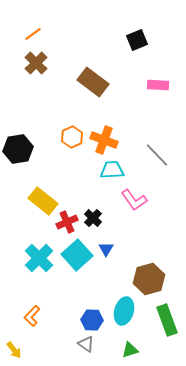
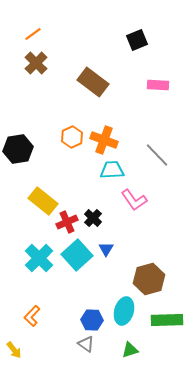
green rectangle: rotated 72 degrees counterclockwise
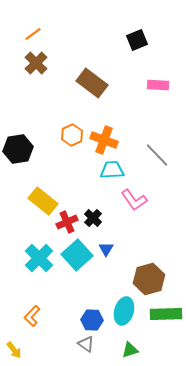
brown rectangle: moved 1 px left, 1 px down
orange hexagon: moved 2 px up
green rectangle: moved 1 px left, 6 px up
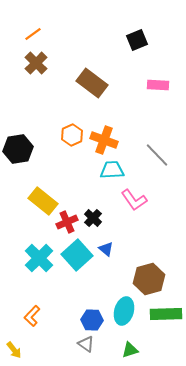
blue triangle: rotated 21 degrees counterclockwise
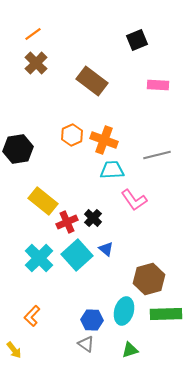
brown rectangle: moved 2 px up
gray line: rotated 60 degrees counterclockwise
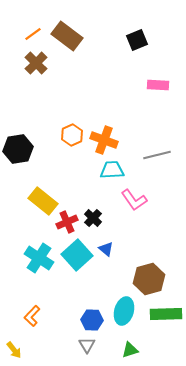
brown rectangle: moved 25 px left, 45 px up
cyan cross: rotated 12 degrees counterclockwise
gray triangle: moved 1 px right, 1 px down; rotated 24 degrees clockwise
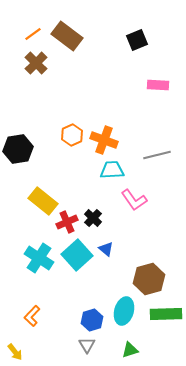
blue hexagon: rotated 20 degrees counterclockwise
yellow arrow: moved 1 px right, 2 px down
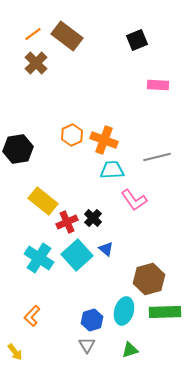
gray line: moved 2 px down
green rectangle: moved 1 px left, 2 px up
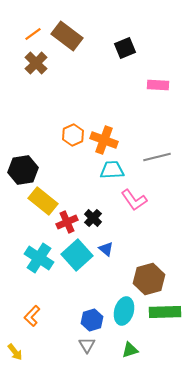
black square: moved 12 px left, 8 px down
orange hexagon: moved 1 px right
black hexagon: moved 5 px right, 21 px down
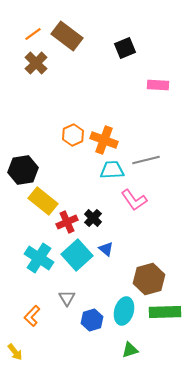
gray line: moved 11 px left, 3 px down
gray triangle: moved 20 px left, 47 px up
